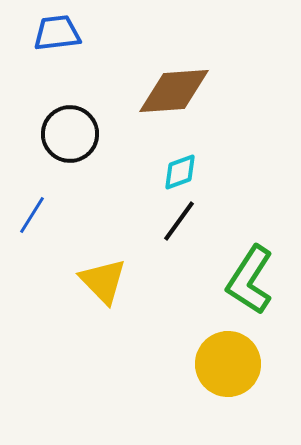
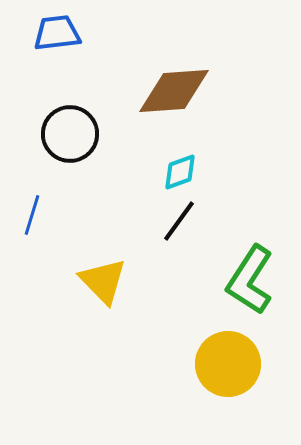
blue line: rotated 15 degrees counterclockwise
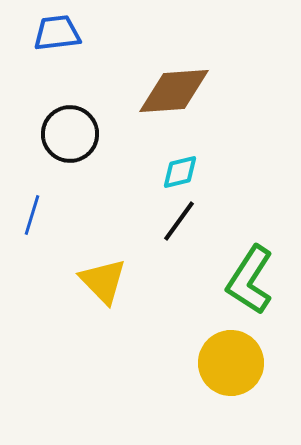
cyan diamond: rotated 6 degrees clockwise
yellow circle: moved 3 px right, 1 px up
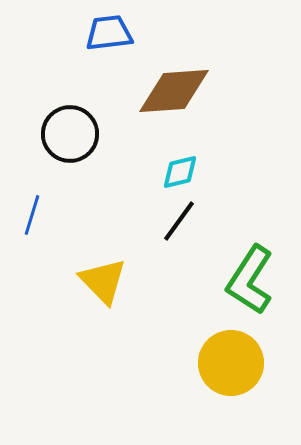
blue trapezoid: moved 52 px right
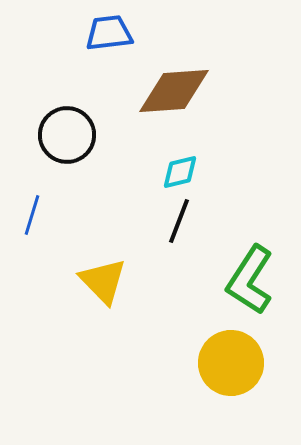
black circle: moved 3 px left, 1 px down
black line: rotated 15 degrees counterclockwise
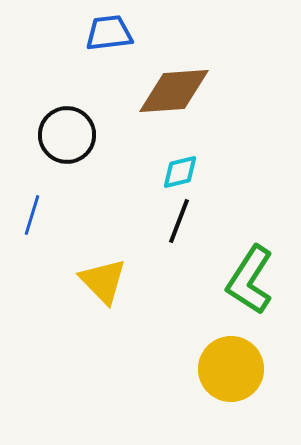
yellow circle: moved 6 px down
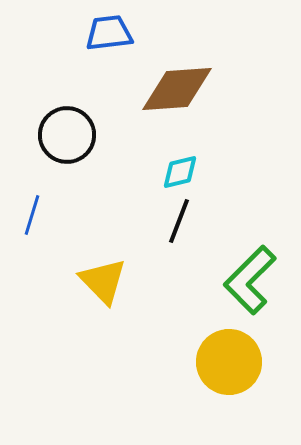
brown diamond: moved 3 px right, 2 px up
green L-shape: rotated 12 degrees clockwise
yellow circle: moved 2 px left, 7 px up
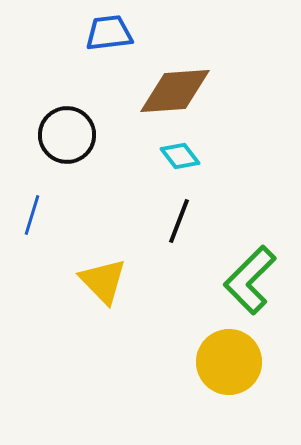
brown diamond: moved 2 px left, 2 px down
cyan diamond: moved 16 px up; rotated 66 degrees clockwise
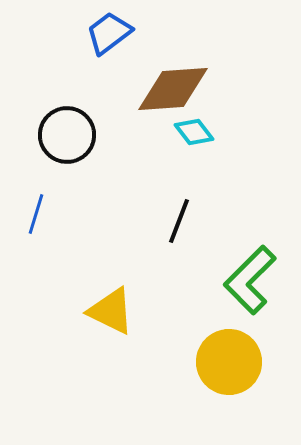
blue trapezoid: rotated 30 degrees counterclockwise
brown diamond: moved 2 px left, 2 px up
cyan diamond: moved 14 px right, 24 px up
blue line: moved 4 px right, 1 px up
yellow triangle: moved 8 px right, 30 px down; rotated 20 degrees counterclockwise
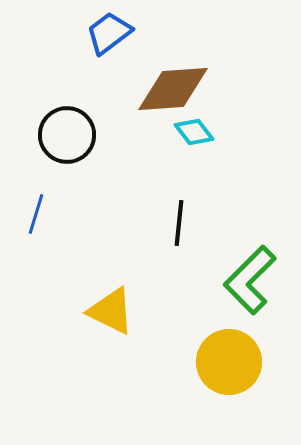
black line: moved 2 px down; rotated 15 degrees counterclockwise
